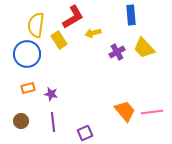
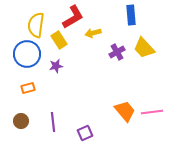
purple star: moved 5 px right, 28 px up; rotated 24 degrees counterclockwise
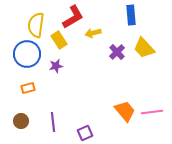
purple cross: rotated 14 degrees counterclockwise
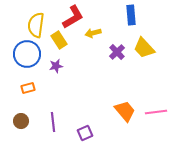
pink line: moved 4 px right
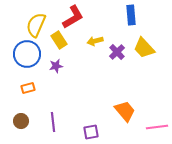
yellow semicircle: rotated 15 degrees clockwise
yellow arrow: moved 2 px right, 8 px down
pink line: moved 1 px right, 15 px down
purple square: moved 6 px right, 1 px up; rotated 14 degrees clockwise
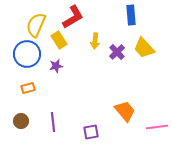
yellow arrow: rotated 70 degrees counterclockwise
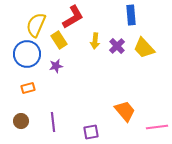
purple cross: moved 6 px up
